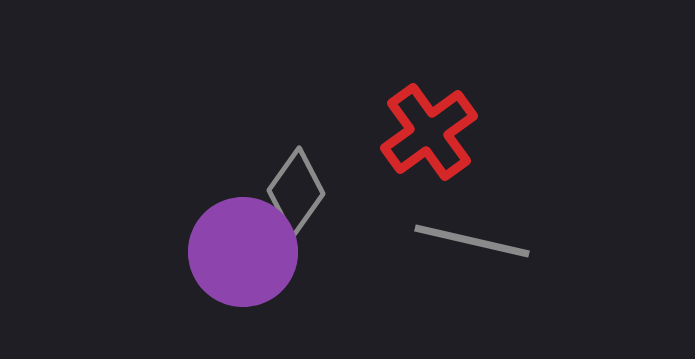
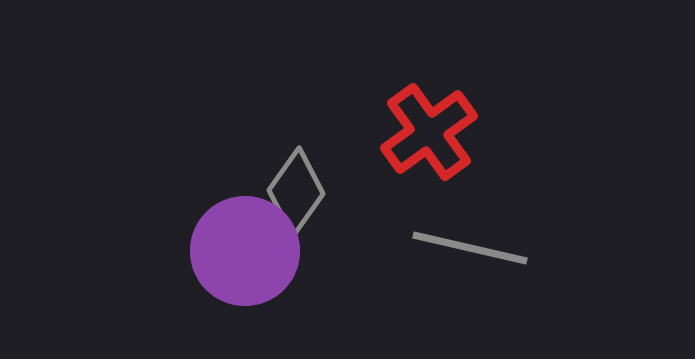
gray line: moved 2 px left, 7 px down
purple circle: moved 2 px right, 1 px up
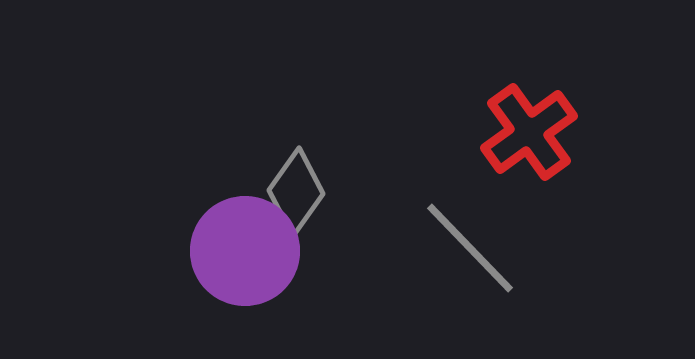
red cross: moved 100 px right
gray line: rotated 33 degrees clockwise
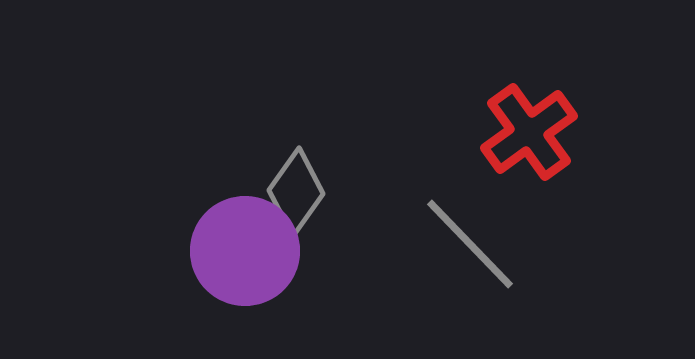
gray line: moved 4 px up
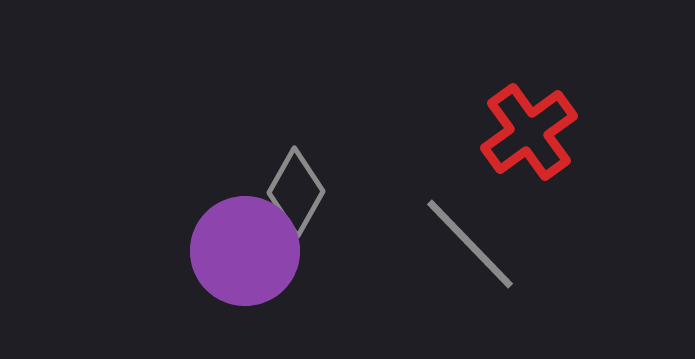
gray diamond: rotated 6 degrees counterclockwise
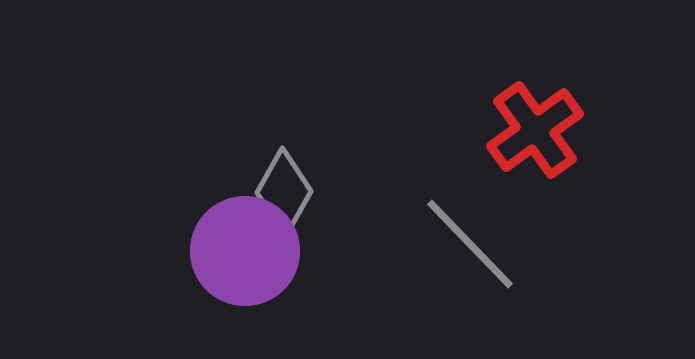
red cross: moved 6 px right, 2 px up
gray diamond: moved 12 px left
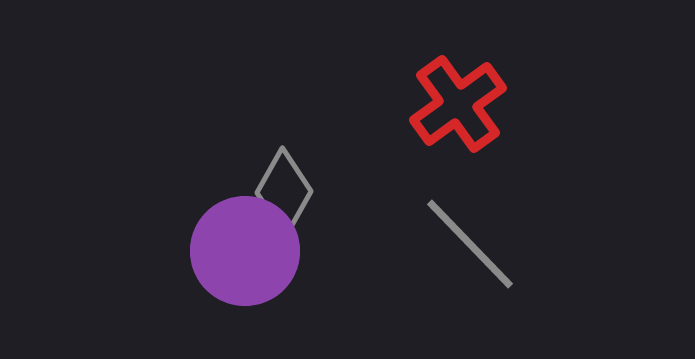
red cross: moved 77 px left, 26 px up
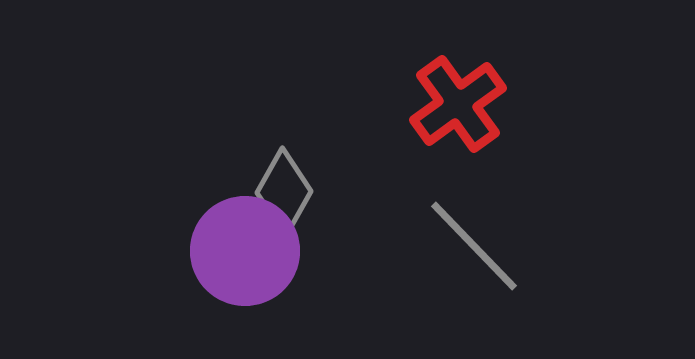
gray line: moved 4 px right, 2 px down
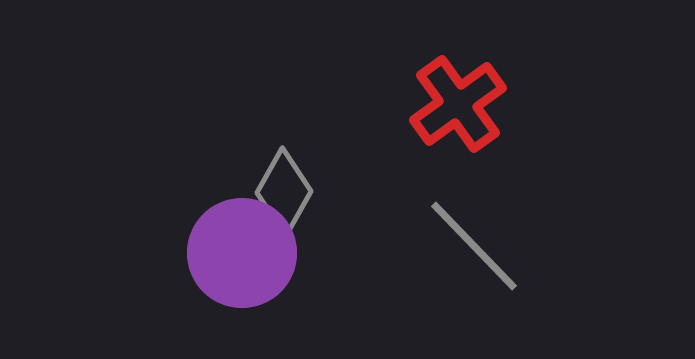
purple circle: moved 3 px left, 2 px down
